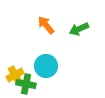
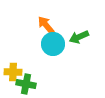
green arrow: moved 8 px down
cyan circle: moved 7 px right, 22 px up
yellow cross: moved 2 px left, 3 px up; rotated 30 degrees clockwise
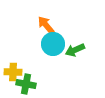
green arrow: moved 4 px left, 13 px down
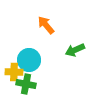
cyan circle: moved 24 px left, 16 px down
yellow cross: moved 1 px right
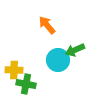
orange arrow: moved 1 px right
cyan circle: moved 29 px right
yellow cross: moved 2 px up
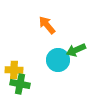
green arrow: moved 1 px right
green cross: moved 6 px left
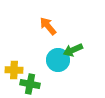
orange arrow: moved 1 px right, 1 px down
green arrow: moved 3 px left
green cross: moved 10 px right
